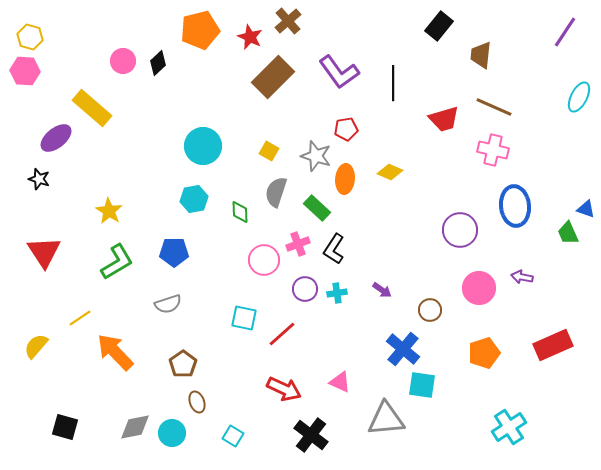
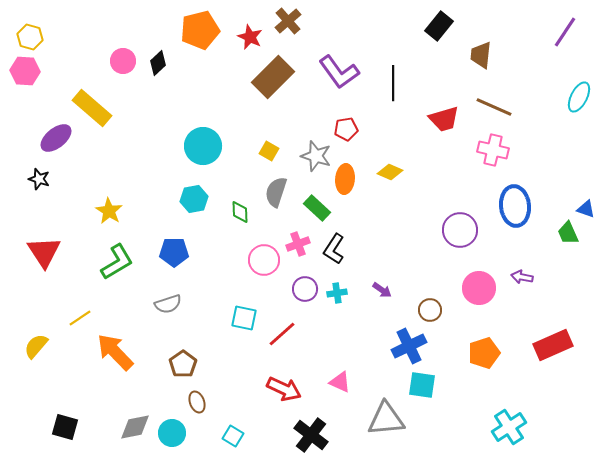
blue cross at (403, 349): moved 6 px right, 3 px up; rotated 24 degrees clockwise
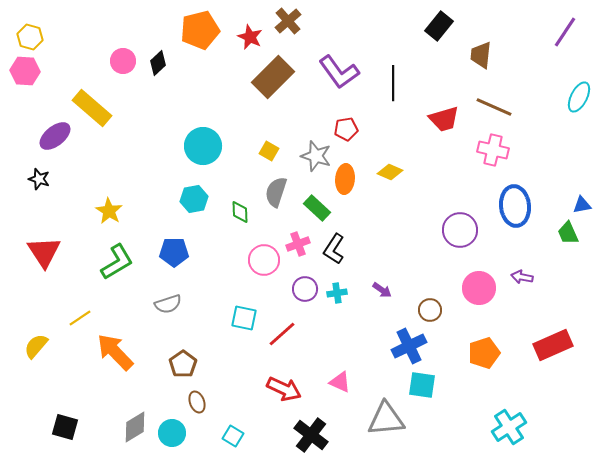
purple ellipse at (56, 138): moved 1 px left, 2 px up
blue triangle at (586, 209): moved 4 px left, 4 px up; rotated 30 degrees counterclockwise
gray diamond at (135, 427): rotated 20 degrees counterclockwise
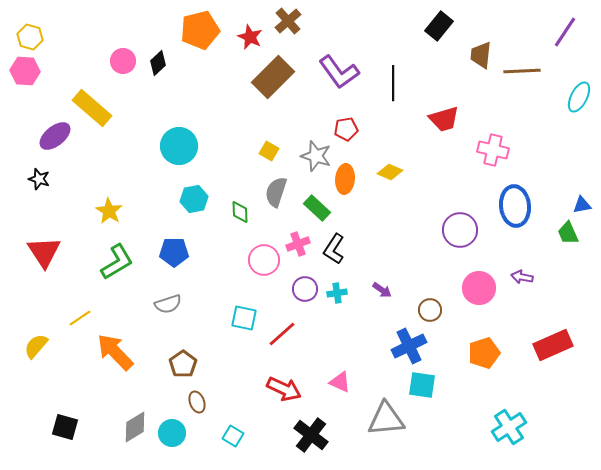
brown line at (494, 107): moved 28 px right, 36 px up; rotated 27 degrees counterclockwise
cyan circle at (203, 146): moved 24 px left
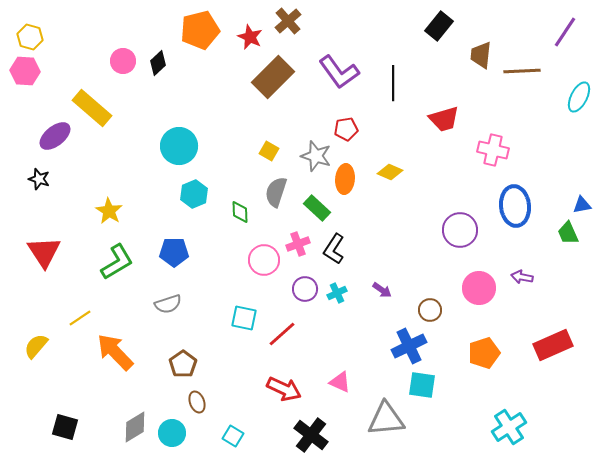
cyan hexagon at (194, 199): moved 5 px up; rotated 12 degrees counterclockwise
cyan cross at (337, 293): rotated 18 degrees counterclockwise
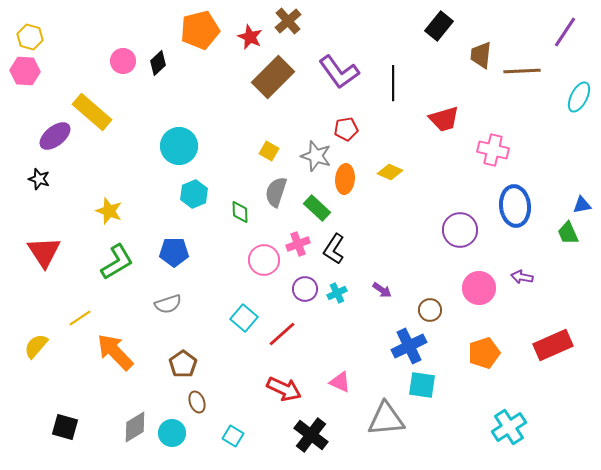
yellow rectangle at (92, 108): moved 4 px down
yellow star at (109, 211): rotated 12 degrees counterclockwise
cyan square at (244, 318): rotated 28 degrees clockwise
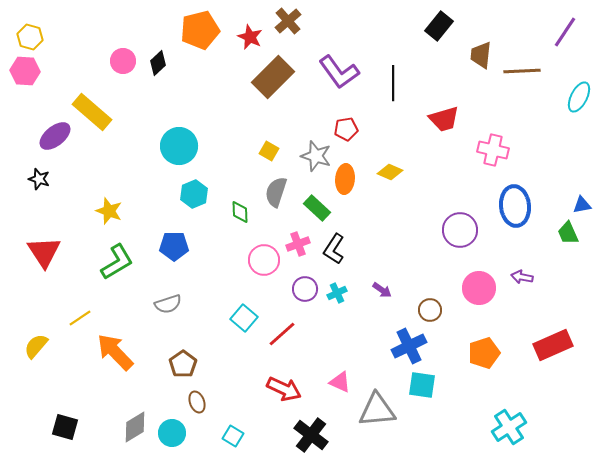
blue pentagon at (174, 252): moved 6 px up
gray triangle at (386, 419): moved 9 px left, 9 px up
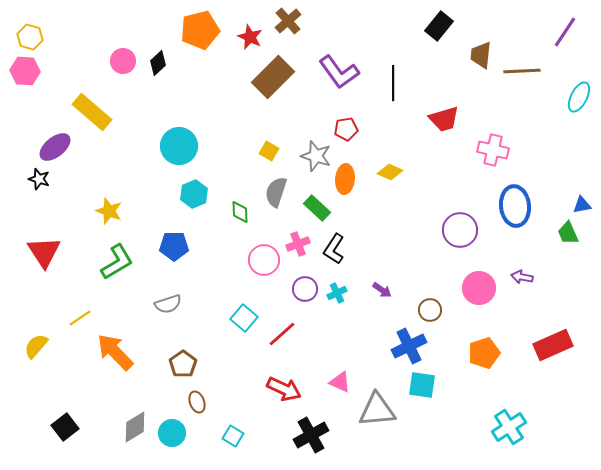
purple ellipse at (55, 136): moved 11 px down
black square at (65, 427): rotated 36 degrees clockwise
black cross at (311, 435): rotated 24 degrees clockwise
